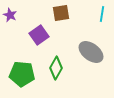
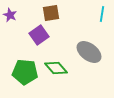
brown square: moved 10 px left
gray ellipse: moved 2 px left
green diamond: rotated 70 degrees counterclockwise
green pentagon: moved 3 px right, 2 px up
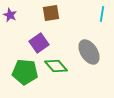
purple square: moved 8 px down
gray ellipse: rotated 20 degrees clockwise
green diamond: moved 2 px up
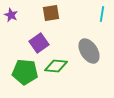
purple star: moved 1 px right
gray ellipse: moved 1 px up
green diamond: rotated 45 degrees counterclockwise
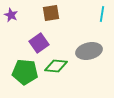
gray ellipse: rotated 70 degrees counterclockwise
